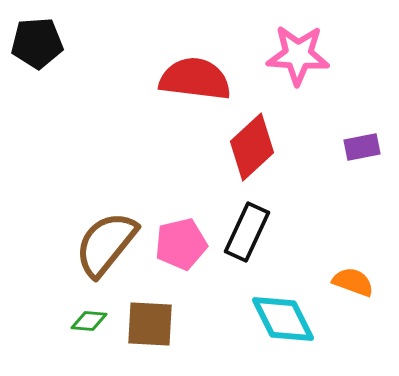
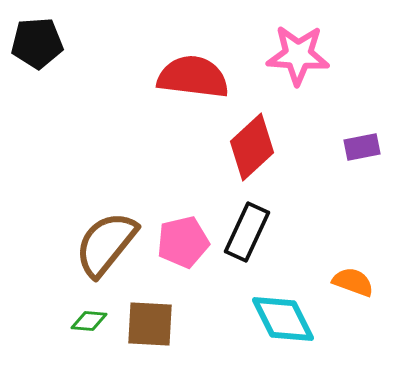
red semicircle: moved 2 px left, 2 px up
pink pentagon: moved 2 px right, 2 px up
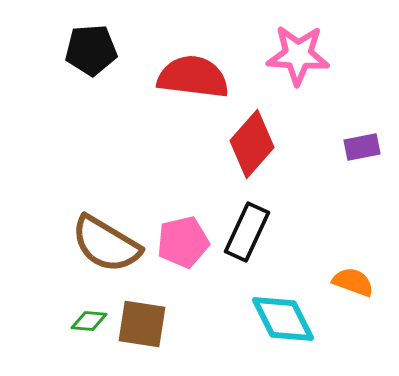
black pentagon: moved 54 px right, 7 px down
red diamond: moved 3 px up; rotated 6 degrees counterclockwise
brown semicircle: rotated 98 degrees counterclockwise
brown square: moved 8 px left; rotated 6 degrees clockwise
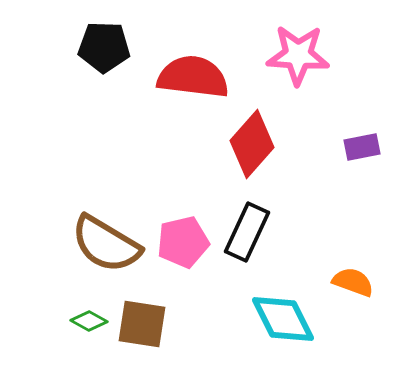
black pentagon: moved 13 px right, 3 px up; rotated 6 degrees clockwise
green diamond: rotated 24 degrees clockwise
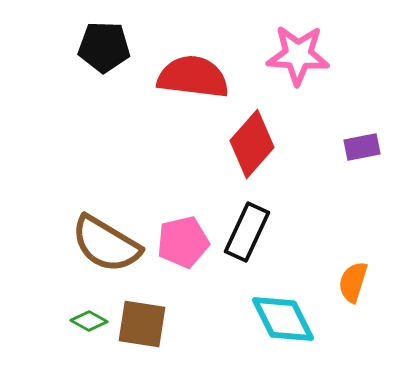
orange semicircle: rotated 93 degrees counterclockwise
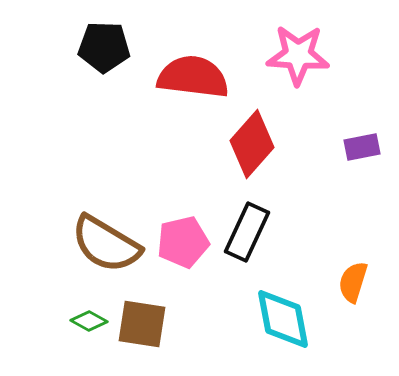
cyan diamond: rotated 16 degrees clockwise
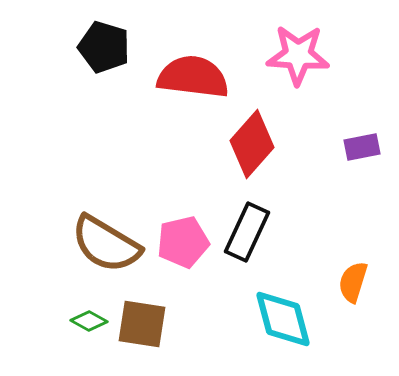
black pentagon: rotated 15 degrees clockwise
cyan diamond: rotated 4 degrees counterclockwise
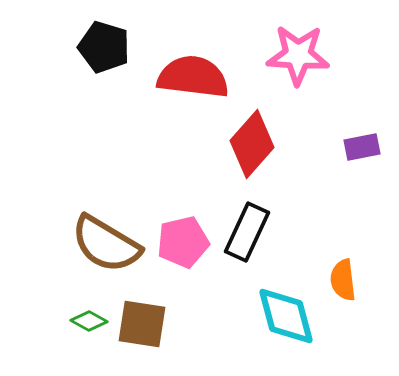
orange semicircle: moved 10 px left, 2 px up; rotated 24 degrees counterclockwise
cyan diamond: moved 3 px right, 3 px up
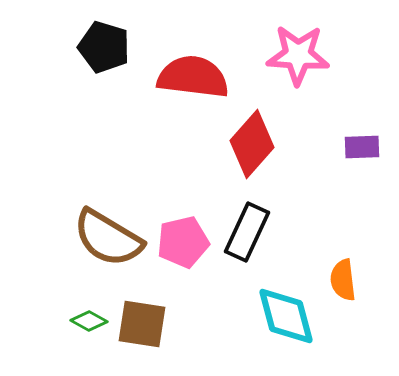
purple rectangle: rotated 9 degrees clockwise
brown semicircle: moved 2 px right, 6 px up
